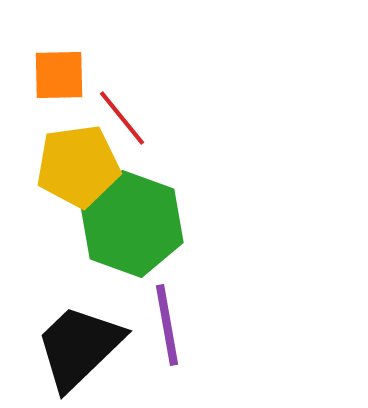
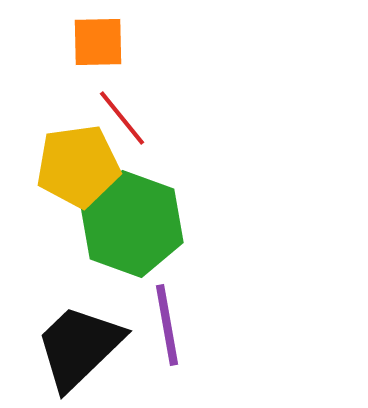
orange square: moved 39 px right, 33 px up
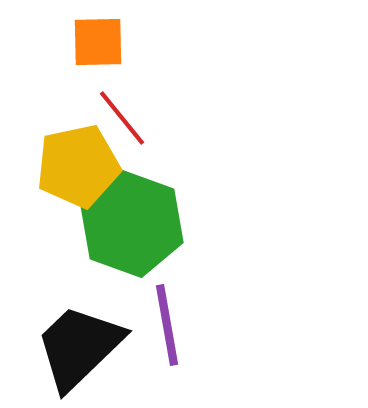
yellow pentagon: rotated 4 degrees counterclockwise
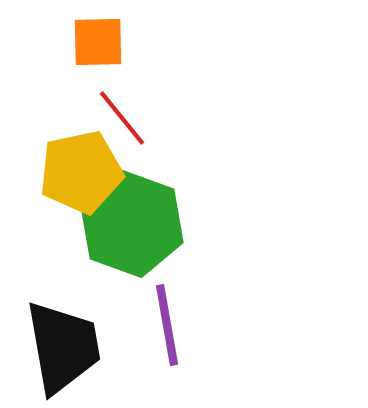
yellow pentagon: moved 3 px right, 6 px down
black trapezoid: moved 16 px left; rotated 124 degrees clockwise
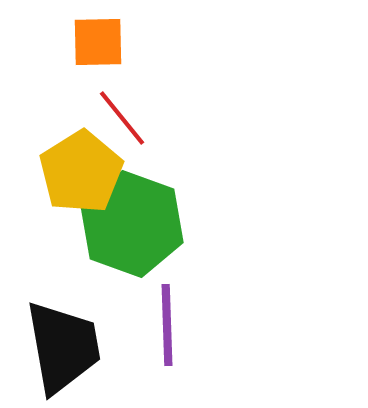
yellow pentagon: rotated 20 degrees counterclockwise
purple line: rotated 8 degrees clockwise
